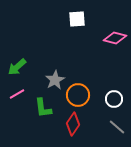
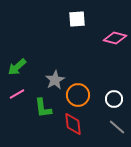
red diamond: rotated 40 degrees counterclockwise
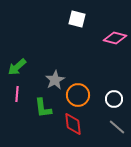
white square: rotated 18 degrees clockwise
pink line: rotated 56 degrees counterclockwise
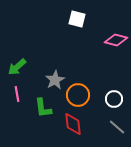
pink diamond: moved 1 px right, 2 px down
pink line: rotated 14 degrees counterclockwise
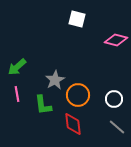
green L-shape: moved 3 px up
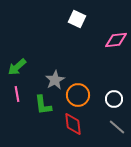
white square: rotated 12 degrees clockwise
pink diamond: rotated 20 degrees counterclockwise
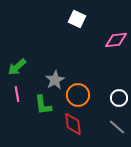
white circle: moved 5 px right, 1 px up
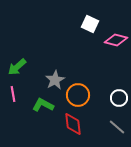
white square: moved 13 px right, 5 px down
pink diamond: rotated 20 degrees clockwise
pink line: moved 4 px left
green L-shape: rotated 125 degrees clockwise
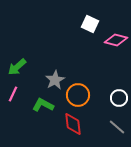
pink line: rotated 35 degrees clockwise
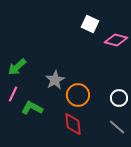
green L-shape: moved 11 px left, 3 px down
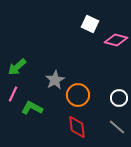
red diamond: moved 4 px right, 3 px down
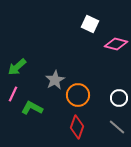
pink diamond: moved 4 px down
red diamond: rotated 25 degrees clockwise
